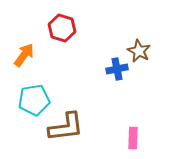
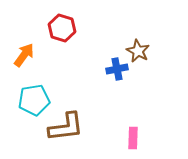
brown star: moved 1 px left
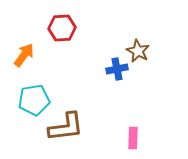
red hexagon: rotated 20 degrees counterclockwise
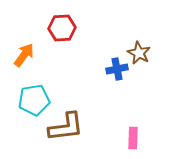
brown star: moved 1 px right, 2 px down
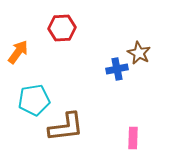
orange arrow: moved 6 px left, 3 px up
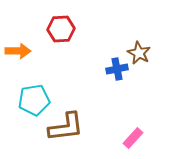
red hexagon: moved 1 px left, 1 px down
orange arrow: moved 1 px up; rotated 55 degrees clockwise
pink rectangle: rotated 40 degrees clockwise
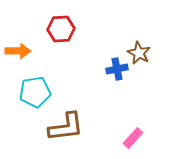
cyan pentagon: moved 1 px right, 8 px up
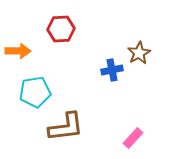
brown star: rotated 15 degrees clockwise
blue cross: moved 5 px left, 1 px down
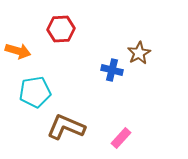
orange arrow: rotated 15 degrees clockwise
blue cross: rotated 25 degrees clockwise
brown L-shape: rotated 150 degrees counterclockwise
pink rectangle: moved 12 px left
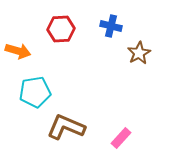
blue cross: moved 1 px left, 44 px up
